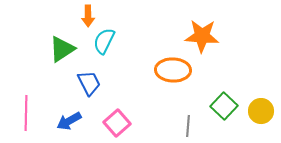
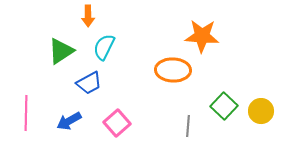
cyan semicircle: moved 6 px down
green triangle: moved 1 px left, 2 px down
blue trapezoid: rotated 88 degrees clockwise
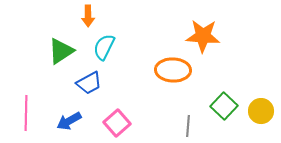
orange star: moved 1 px right
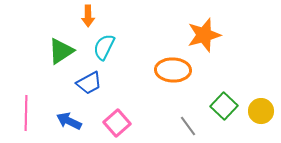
orange star: moved 1 px right, 1 px up; rotated 20 degrees counterclockwise
blue arrow: rotated 55 degrees clockwise
gray line: rotated 40 degrees counterclockwise
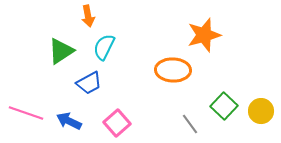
orange arrow: rotated 10 degrees counterclockwise
pink line: rotated 72 degrees counterclockwise
gray line: moved 2 px right, 2 px up
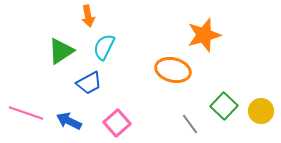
orange ellipse: rotated 12 degrees clockwise
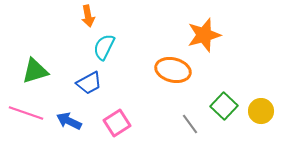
green triangle: moved 26 px left, 20 px down; rotated 16 degrees clockwise
pink square: rotated 8 degrees clockwise
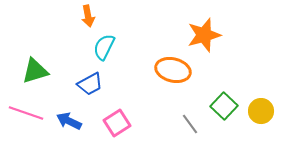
blue trapezoid: moved 1 px right, 1 px down
